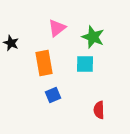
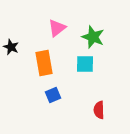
black star: moved 4 px down
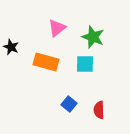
orange rectangle: moved 2 px right, 1 px up; rotated 65 degrees counterclockwise
blue square: moved 16 px right, 9 px down; rotated 28 degrees counterclockwise
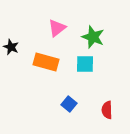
red semicircle: moved 8 px right
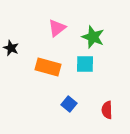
black star: moved 1 px down
orange rectangle: moved 2 px right, 5 px down
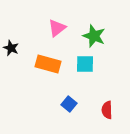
green star: moved 1 px right, 1 px up
orange rectangle: moved 3 px up
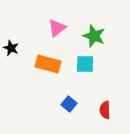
red semicircle: moved 2 px left
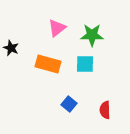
green star: moved 2 px left, 1 px up; rotated 20 degrees counterclockwise
